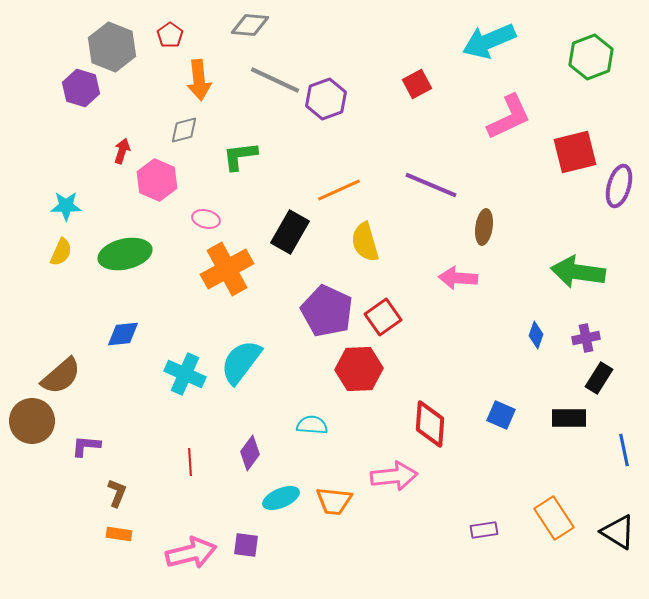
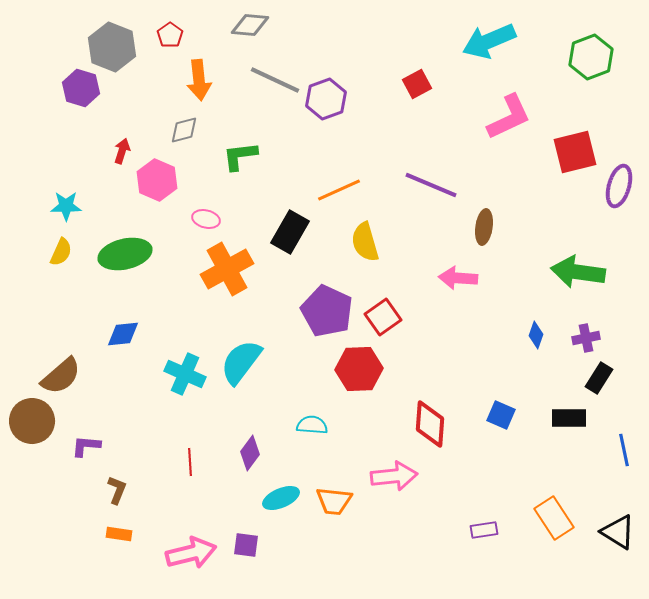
brown L-shape at (117, 493): moved 3 px up
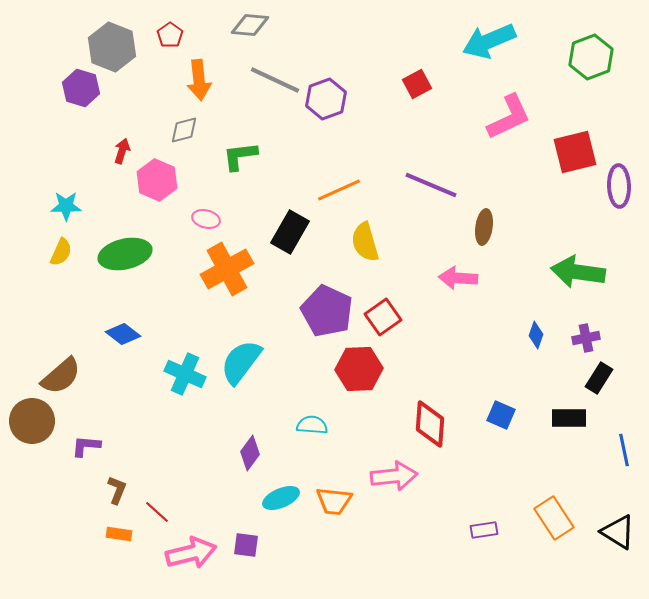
purple ellipse at (619, 186): rotated 18 degrees counterclockwise
blue diamond at (123, 334): rotated 44 degrees clockwise
red line at (190, 462): moved 33 px left, 50 px down; rotated 44 degrees counterclockwise
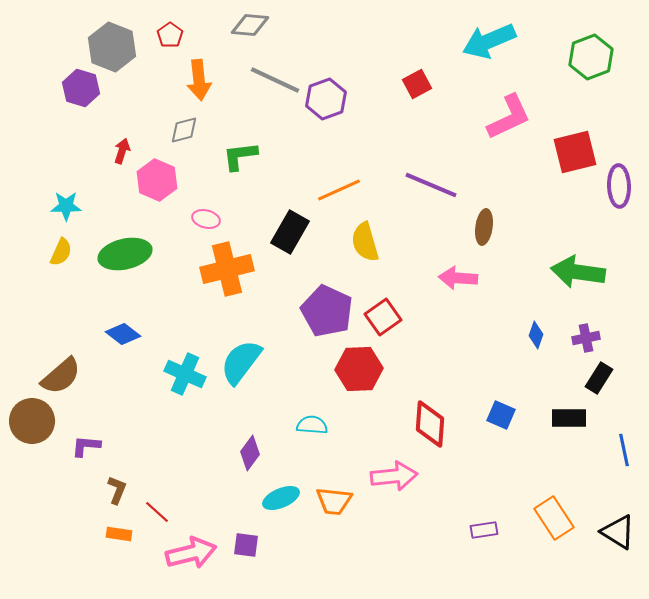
orange cross at (227, 269): rotated 15 degrees clockwise
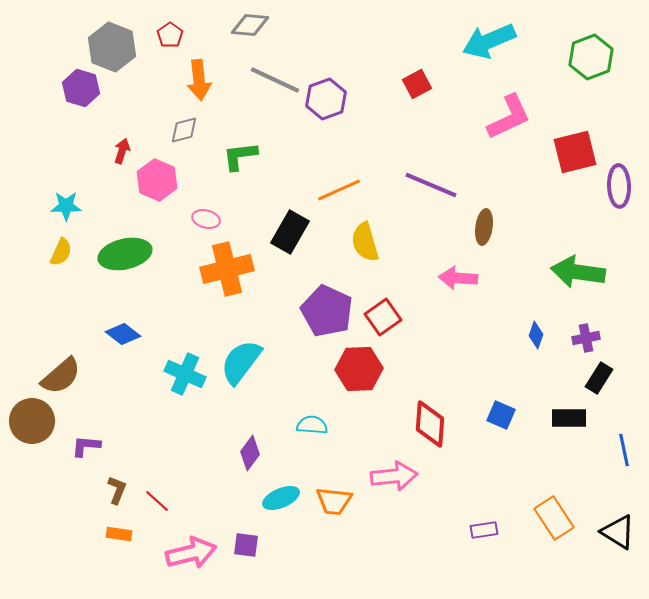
red line at (157, 512): moved 11 px up
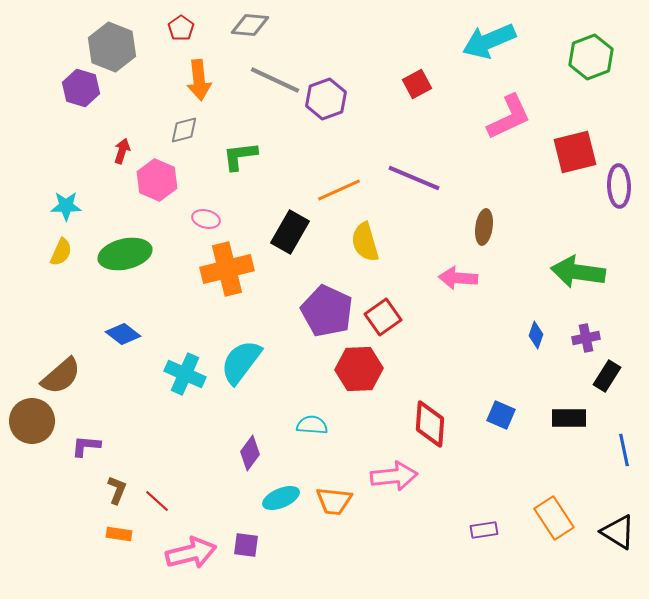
red pentagon at (170, 35): moved 11 px right, 7 px up
purple line at (431, 185): moved 17 px left, 7 px up
black rectangle at (599, 378): moved 8 px right, 2 px up
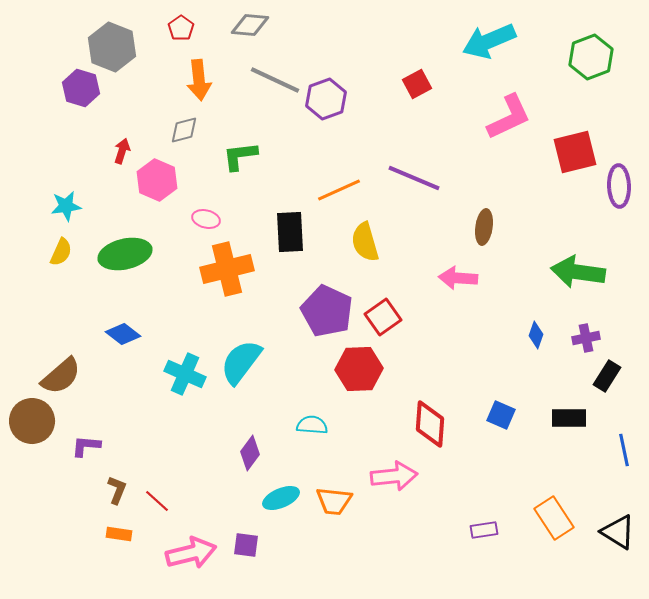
cyan star at (66, 206): rotated 8 degrees counterclockwise
black rectangle at (290, 232): rotated 33 degrees counterclockwise
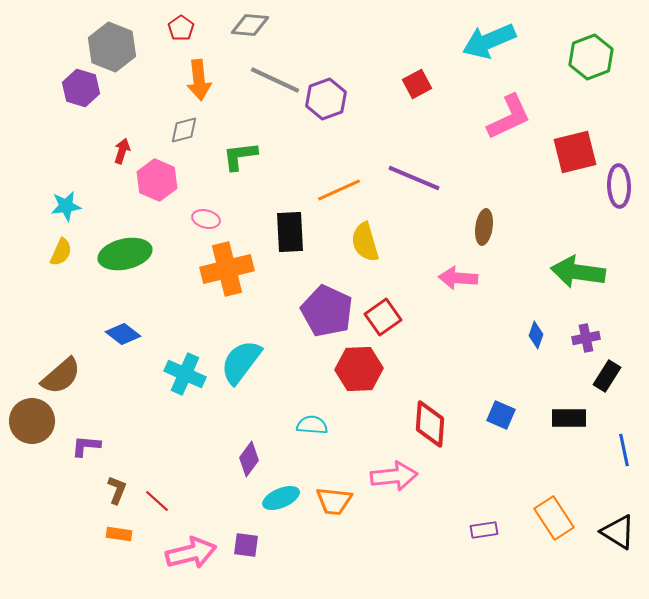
purple diamond at (250, 453): moved 1 px left, 6 px down
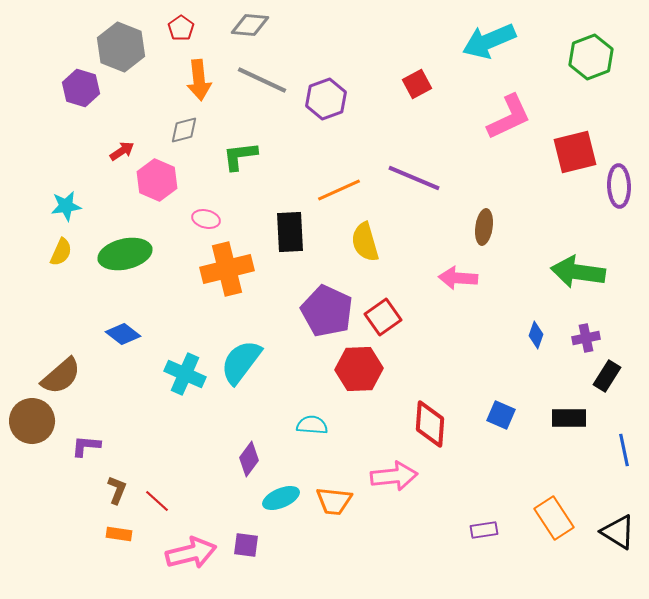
gray hexagon at (112, 47): moved 9 px right
gray line at (275, 80): moved 13 px left
red arrow at (122, 151): rotated 40 degrees clockwise
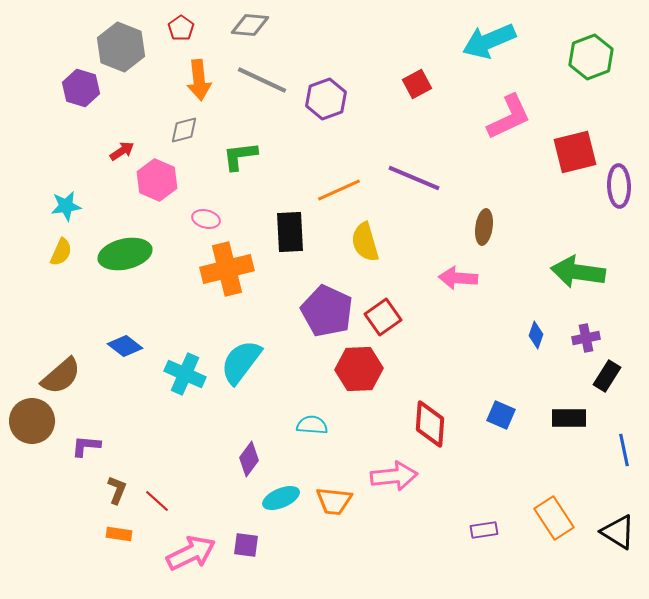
blue diamond at (123, 334): moved 2 px right, 12 px down
pink arrow at (191, 553): rotated 12 degrees counterclockwise
